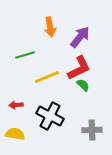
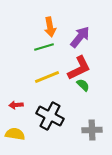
green line: moved 19 px right, 8 px up
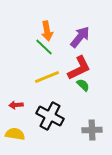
orange arrow: moved 3 px left, 4 px down
green line: rotated 60 degrees clockwise
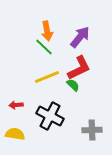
green semicircle: moved 10 px left
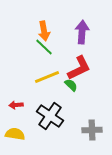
orange arrow: moved 3 px left
purple arrow: moved 2 px right, 5 px up; rotated 35 degrees counterclockwise
green semicircle: moved 2 px left
black cross: rotated 8 degrees clockwise
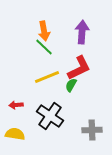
green semicircle: rotated 104 degrees counterclockwise
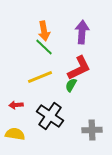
yellow line: moved 7 px left
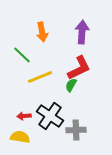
orange arrow: moved 2 px left, 1 px down
green line: moved 22 px left, 8 px down
red arrow: moved 8 px right, 11 px down
gray cross: moved 16 px left
yellow semicircle: moved 5 px right, 3 px down
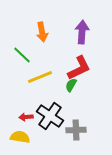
red arrow: moved 2 px right, 1 px down
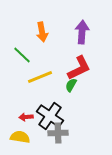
gray cross: moved 18 px left, 3 px down
